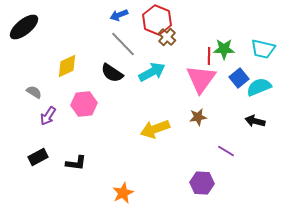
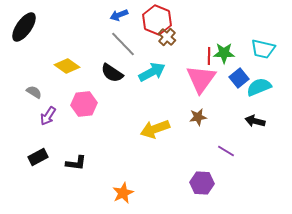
black ellipse: rotated 16 degrees counterclockwise
green star: moved 4 px down
yellow diamond: rotated 60 degrees clockwise
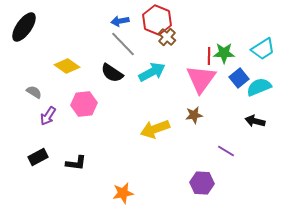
blue arrow: moved 1 px right, 6 px down; rotated 12 degrees clockwise
cyan trapezoid: rotated 45 degrees counterclockwise
brown star: moved 4 px left, 2 px up
orange star: rotated 15 degrees clockwise
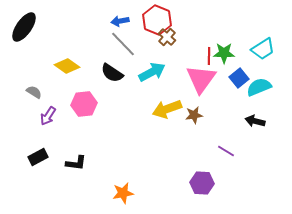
yellow arrow: moved 12 px right, 20 px up
